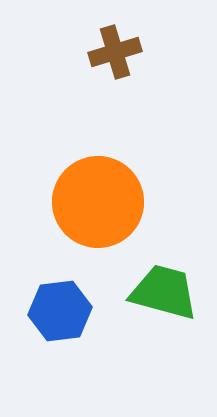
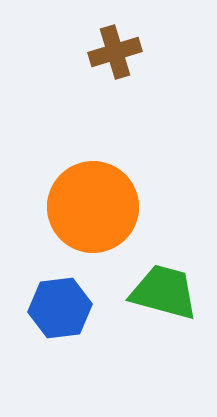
orange circle: moved 5 px left, 5 px down
blue hexagon: moved 3 px up
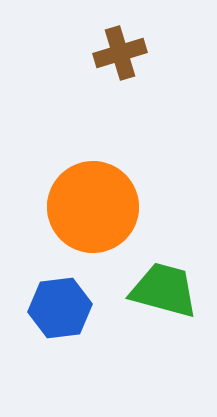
brown cross: moved 5 px right, 1 px down
green trapezoid: moved 2 px up
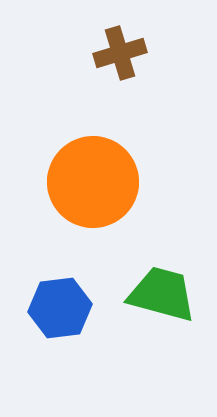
orange circle: moved 25 px up
green trapezoid: moved 2 px left, 4 px down
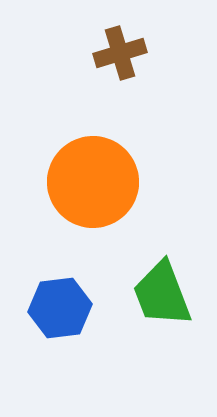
green trapezoid: rotated 126 degrees counterclockwise
